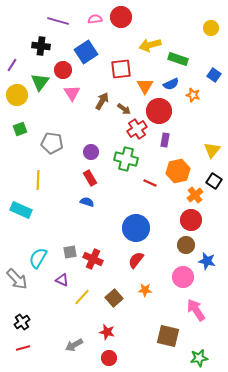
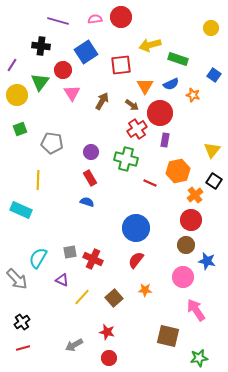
red square at (121, 69): moved 4 px up
brown arrow at (124, 109): moved 8 px right, 4 px up
red circle at (159, 111): moved 1 px right, 2 px down
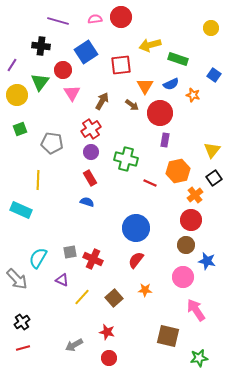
red cross at (137, 129): moved 46 px left
black square at (214, 181): moved 3 px up; rotated 21 degrees clockwise
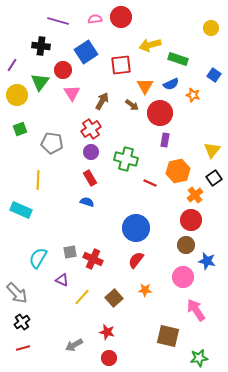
gray arrow at (17, 279): moved 14 px down
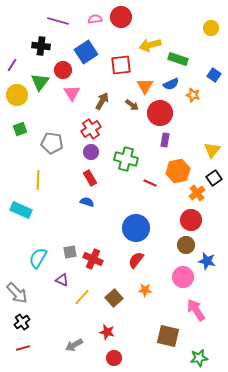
orange cross at (195, 195): moved 2 px right, 2 px up
red circle at (109, 358): moved 5 px right
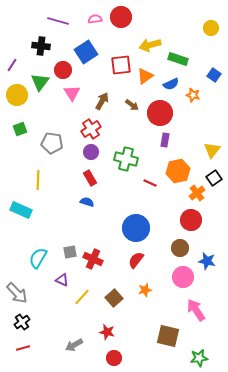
orange triangle at (145, 86): moved 10 px up; rotated 24 degrees clockwise
brown circle at (186, 245): moved 6 px left, 3 px down
orange star at (145, 290): rotated 16 degrees counterclockwise
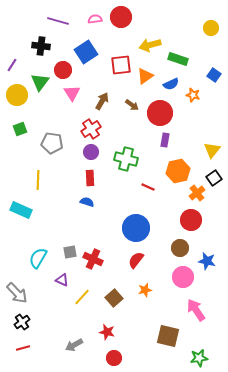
red rectangle at (90, 178): rotated 28 degrees clockwise
red line at (150, 183): moved 2 px left, 4 px down
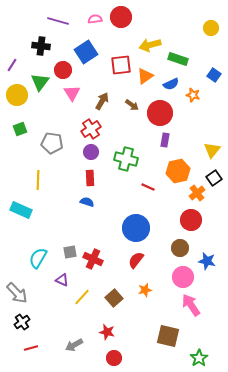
pink arrow at (196, 310): moved 5 px left, 5 px up
red line at (23, 348): moved 8 px right
green star at (199, 358): rotated 24 degrees counterclockwise
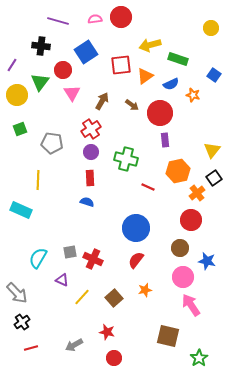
purple rectangle at (165, 140): rotated 16 degrees counterclockwise
